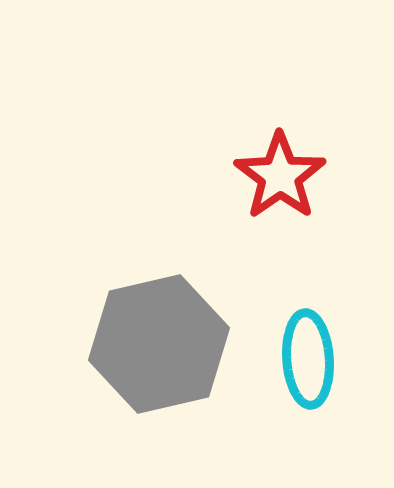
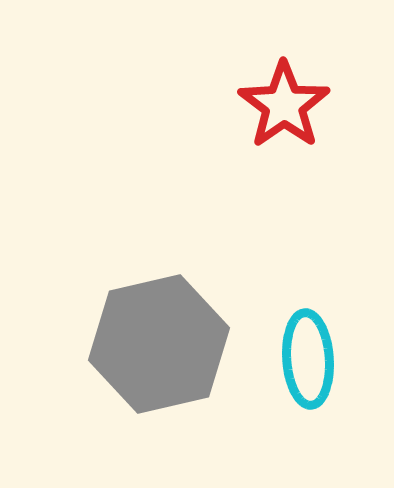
red star: moved 4 px right, 71 px up
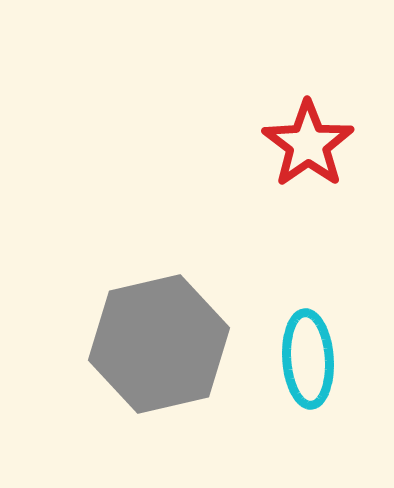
red star: moved 24 px right, 39 px down
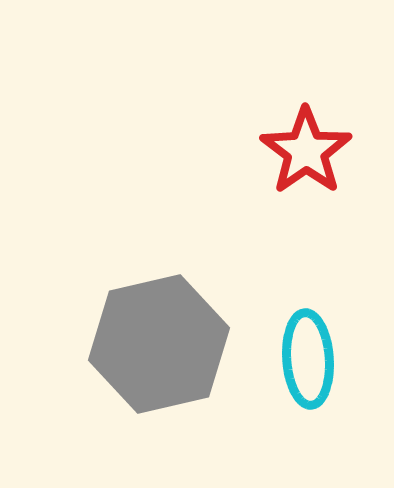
red star: moved 2 px left, 7 px down
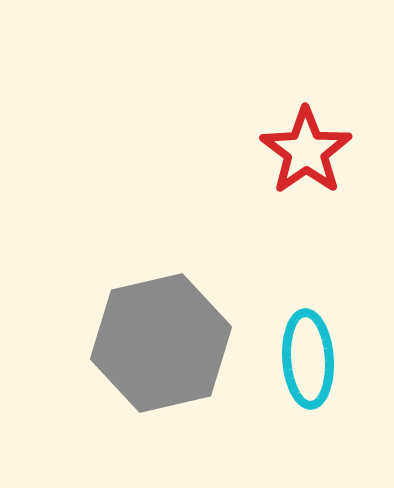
gray hexagon: moved 2 px right, 1 px up
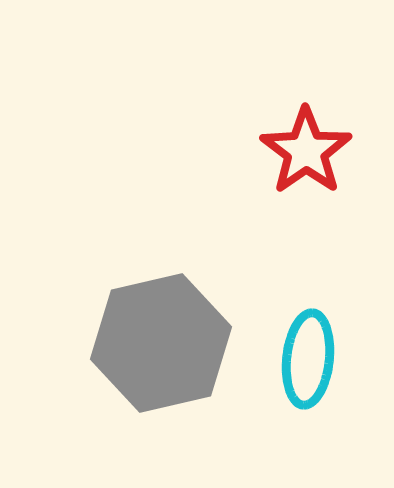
cyan ellipse: rotated 10 degrees clockwise
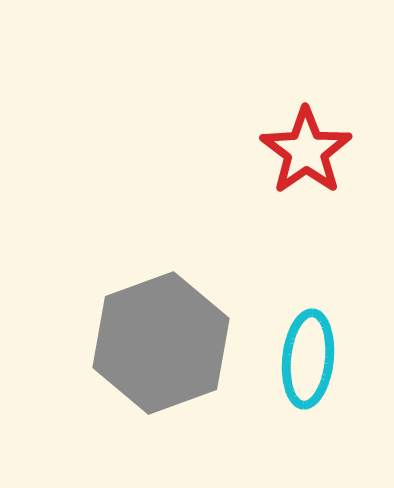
gray hexagon: rotated 7 degrees counterclockwise
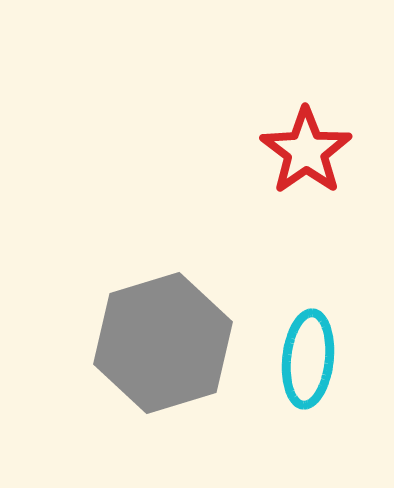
gray hexagon: moved 2 px right; rotated 3 degrees clockwise
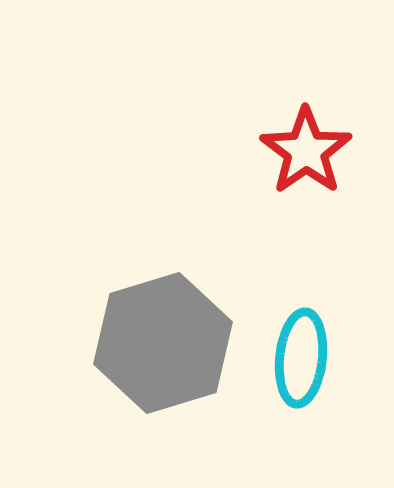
cyan ellipse: moved 7 px left, 1 px up
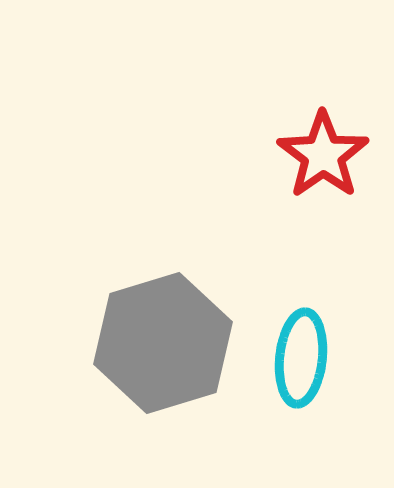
red star: moved 17 px right, 4 px down
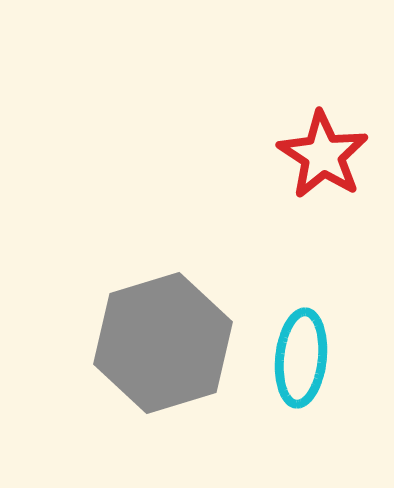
red star: rotated 4 degrees counterclockwise
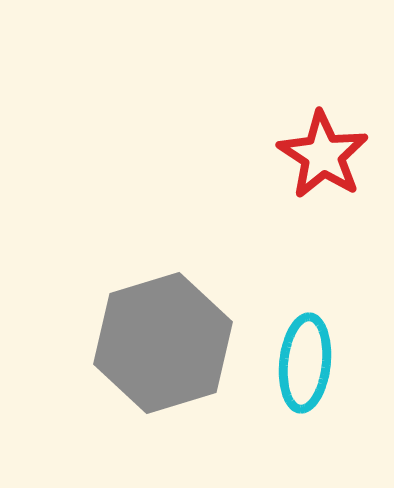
cyan ellipse: moved 4 px right, 5 px down
